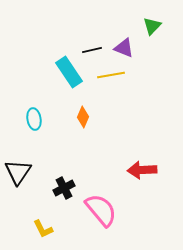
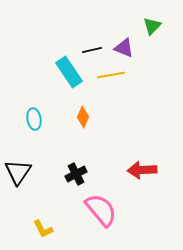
black cross: moved 12 px right, 14 px up
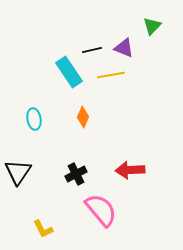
red arrow: moved 12 px left
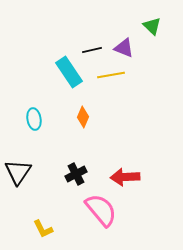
green triangle: rotated 30 degrees counterclockwise
red arrow: moved 5 px left, 7 px down
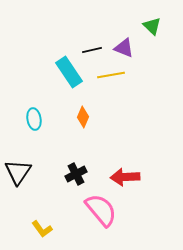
yellow L-shape: moved 1 px left; rotated 10 degrees counterclockwise
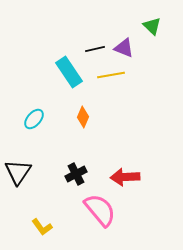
black line: moved 3 px right, 1 px up
cyan ellipse: rotated 50 degrees clockwise
pink semicircle: moved 1 px left
yellow L-shape: moved 2 px up
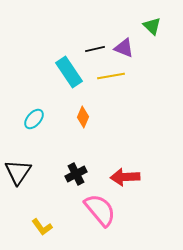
yellow line: moved 1 px down
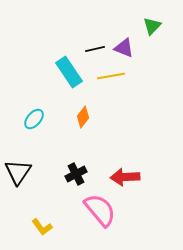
green triangle: rotated 30 degrees clockwise
orange diamond: rotated 15 degrees clockwise
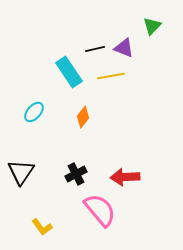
cyan ellipse: moved 7 px up
black triangle: moved 3 px right
